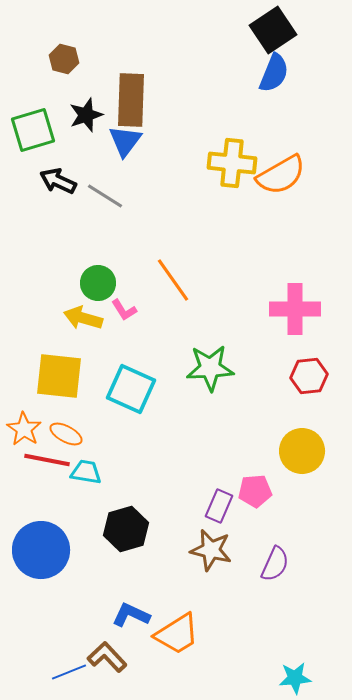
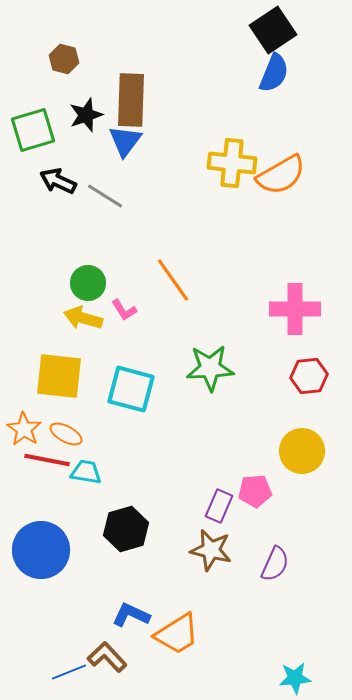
green circle: moved 10 px left
cyan square: rotated 9 degrees counterclockwise
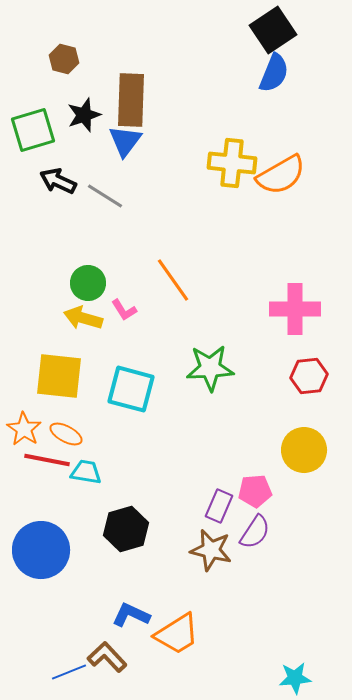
black star: moved 2 px left
yellow circle: moved 2 px right, 1 px up
purple semicircle: moved 20 px left, 32 px up; rotated 9 degrees clockwise
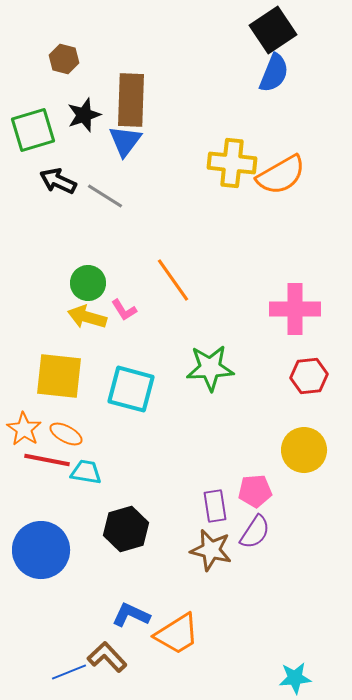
yellow arrow: moved 4 px right, 1 px up
purple rectangle: moved 4 px left; rotated 32 degrees counterclockwise
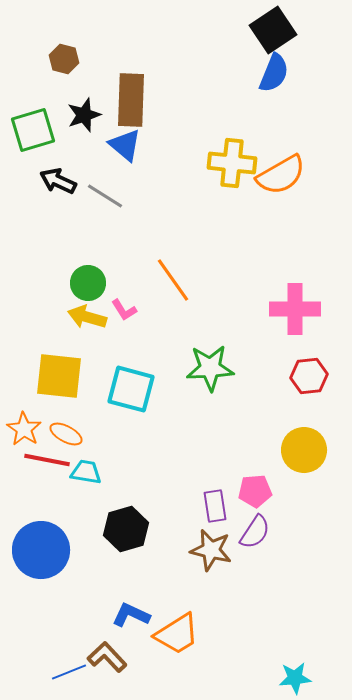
blue triangle: moved 4 px down; rotated 27 degrees counterclockwise
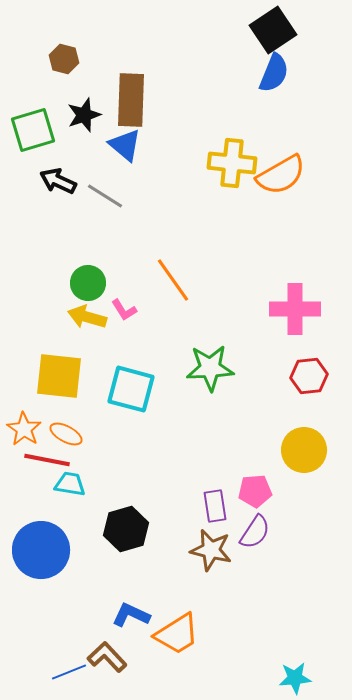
cyan trapezoid: moved 16 px left, 12 px down
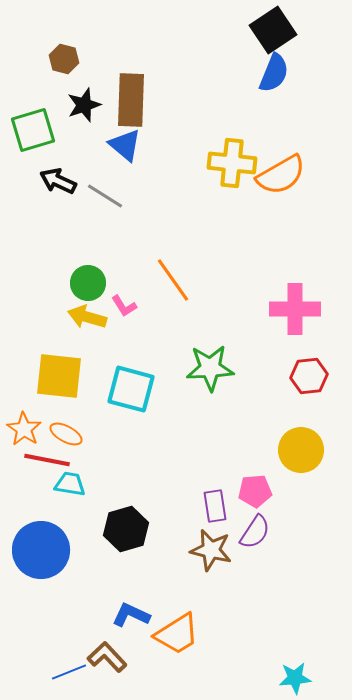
black star: moved 10 px up
pink L-shape: moved 4 px up
yellow circle: moved 3 px left
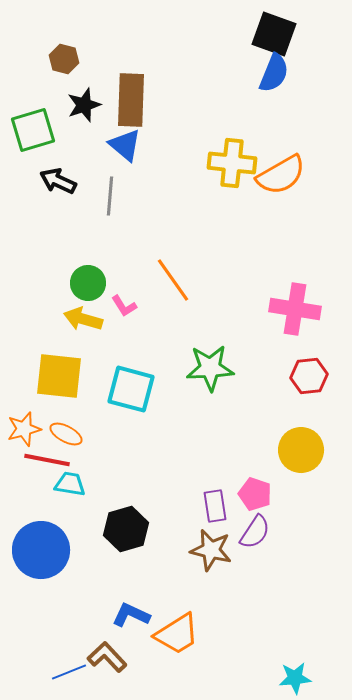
black square: moved 1 px right, 4 px down; rotated 36 degrees counterclockwise
gray line: moved 5 px right; rotated 63 degrees clockwise
pink cross: rotated 9 degrees clockwise
yellow arrow: moved 4 px left, 2 px down
orange star: rotated 24 degrees clockwise
pink pentagon: moved 3 px down; rotated 24 degrees clockwise
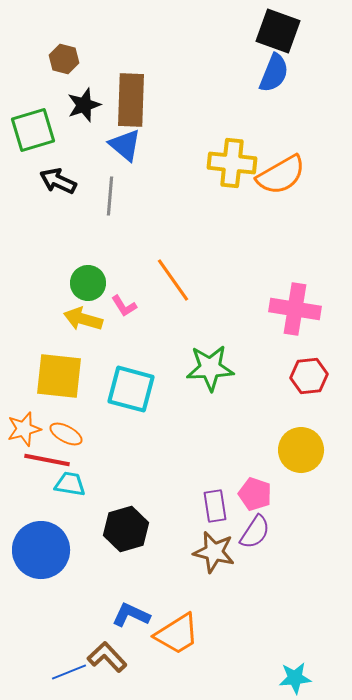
black square: moved 4 px right, 3 px up
brown star: moved 3 px right, 2 px down
